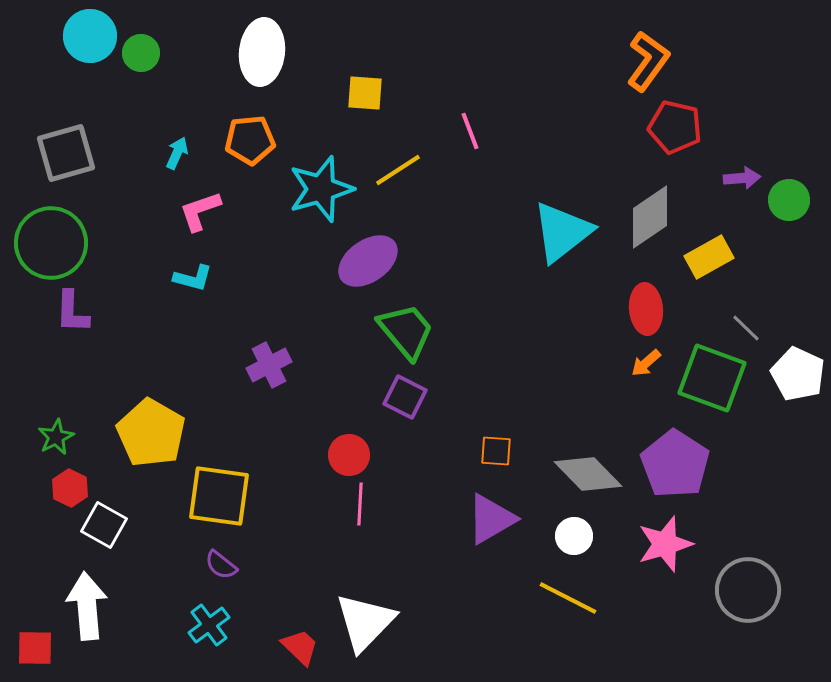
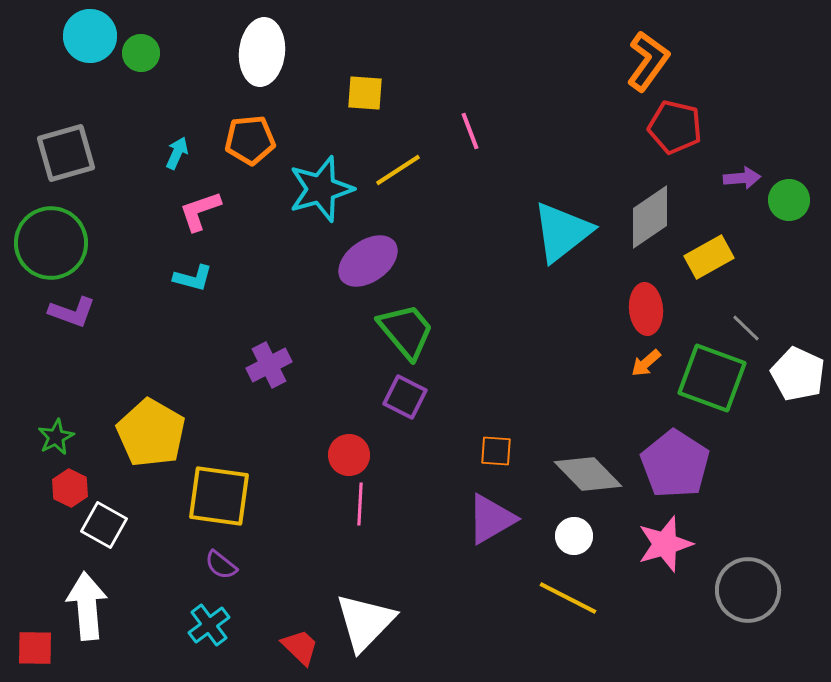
purple L-shape at (72, 312): rotated 72 degrees counterclockwise
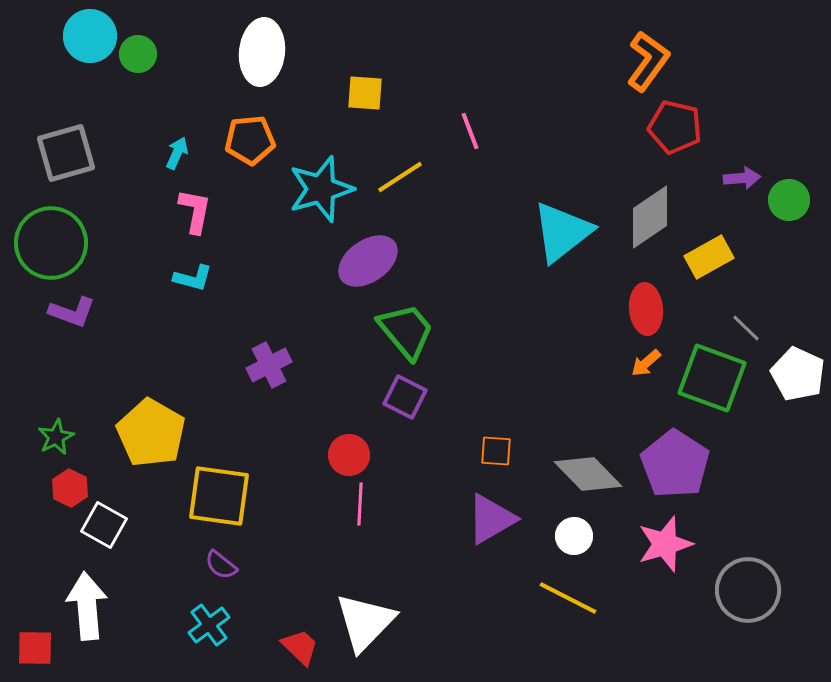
green circle at (141, 53): moved 3 px left, 1 px down
yellow line at (398, 170): moved 2 px right, 7 px down
pink L-shape at (200, 211): moved 5 px left; rotated 120 degrees clockwise
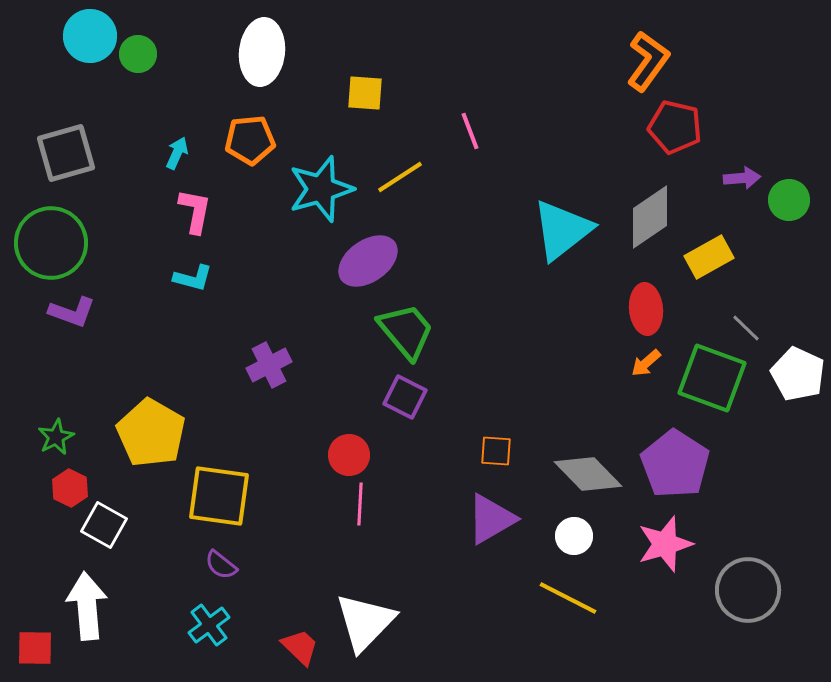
cyan triangle at (562, 232): moved 2 px up
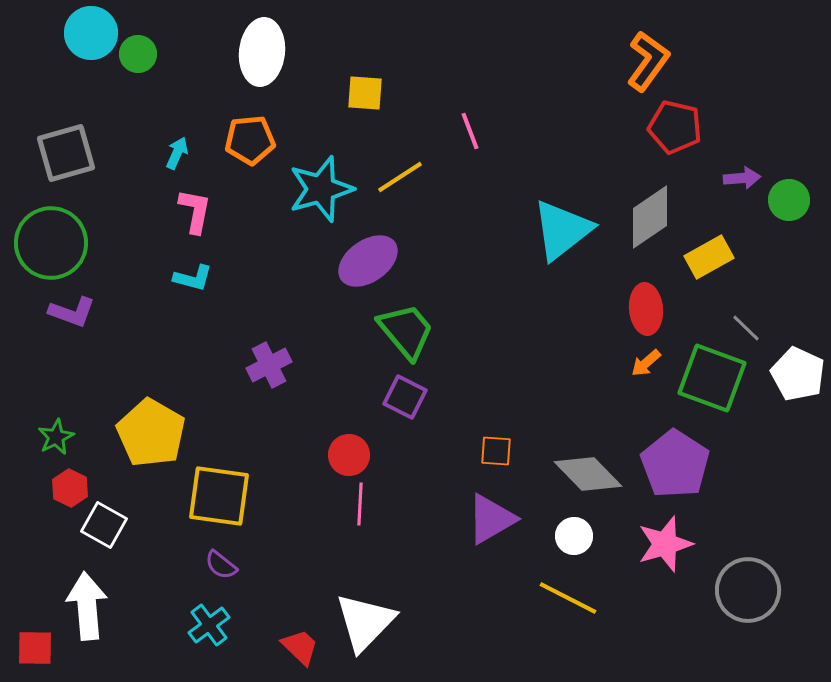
cyan circle at (90, 36): moved 1 px right, 3 px up
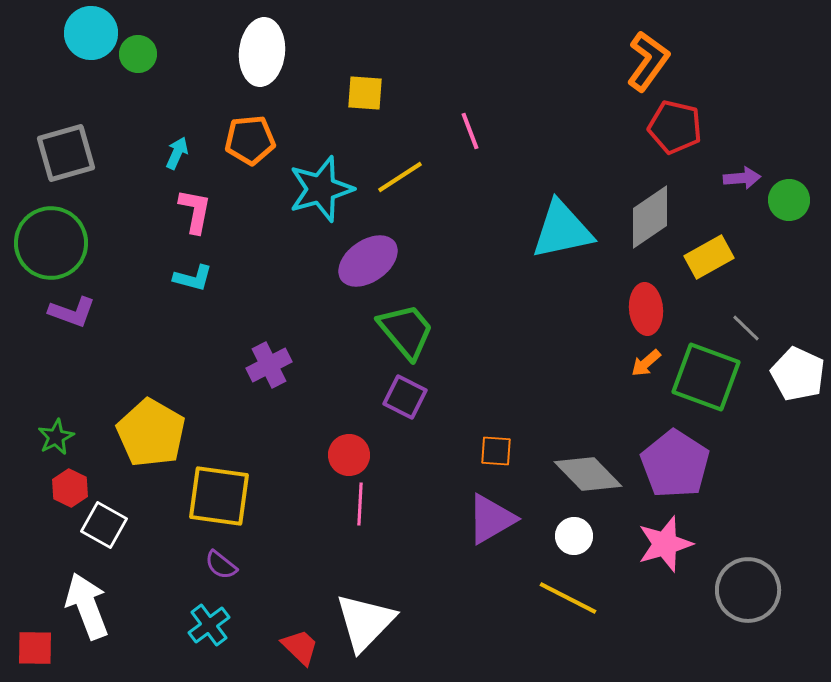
cyan triangle at (562, 230): rotated 26 degrees clockwise
green square at (712, 378): moved 6 px left, 1 px up
white arrow at (87, 606): rotated 16 degrees counterclockwise
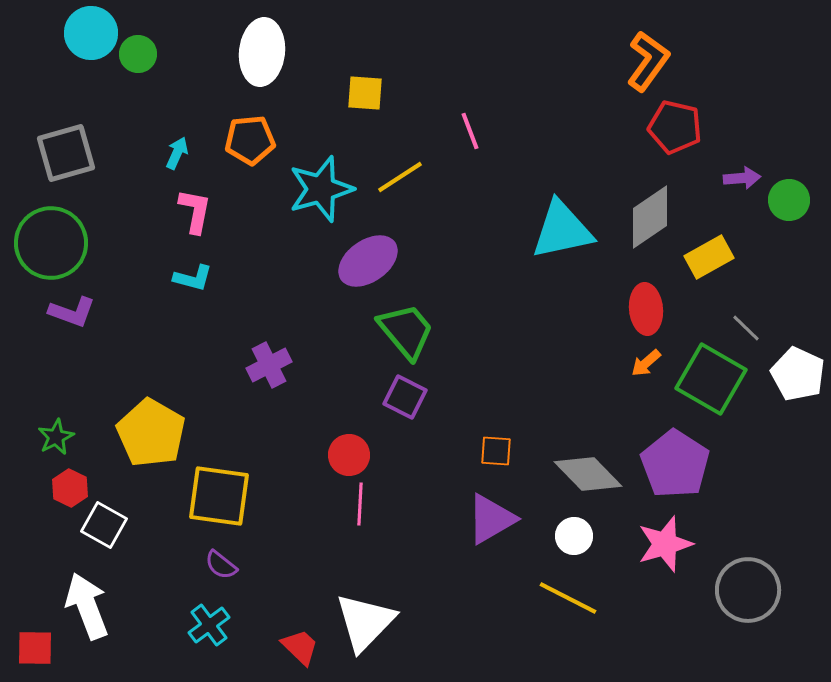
green square at (706, 377): moved 5 px right, 2 px down; rotated 10 degrees clockwise
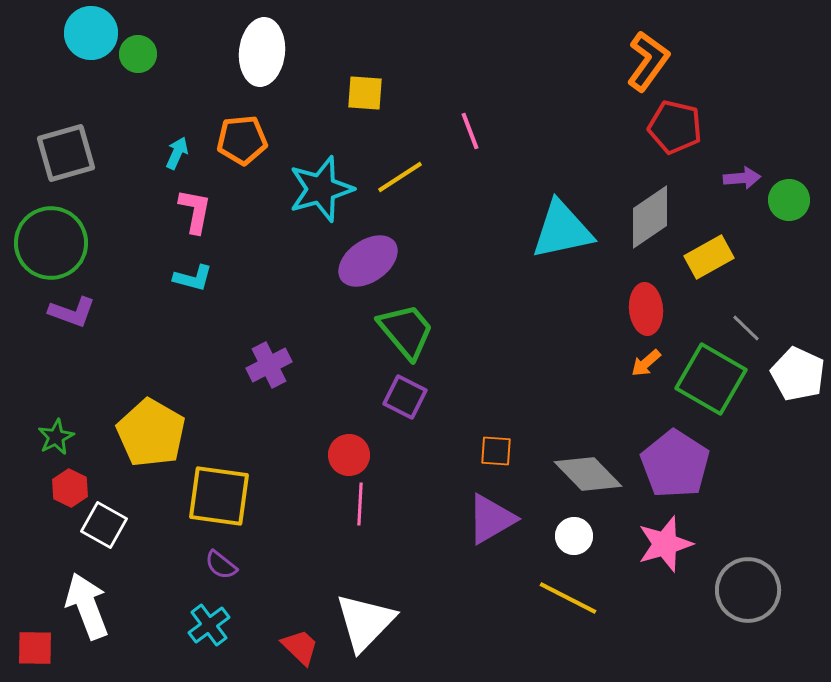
orange pentagon at (250, 140): moved 8 px left
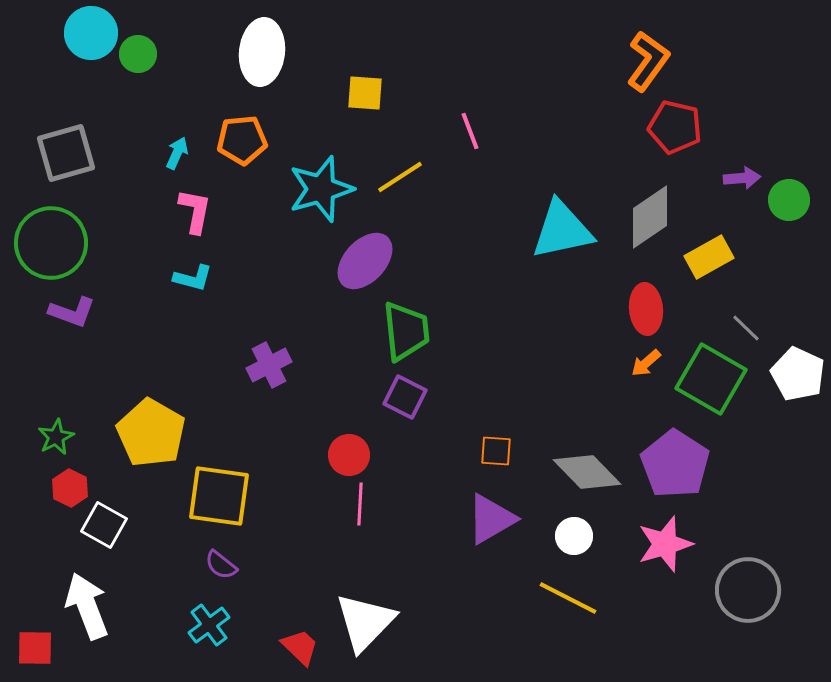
purple ellipse at (368, 261): moved 3 px left; rotated 12 degrees counterclockwise
green trapezoid at (406, 331): rotated 34 degrees clockwise
gray diamond at (588, 474): moved 1 px left, 2 px up
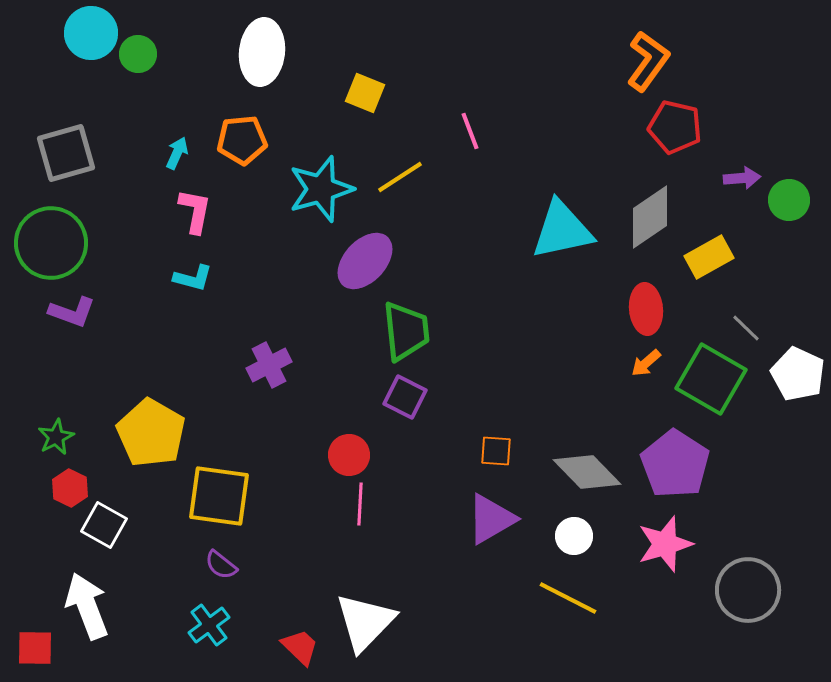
yellow square at (365, 93): rotated 18 degrees clockwise
